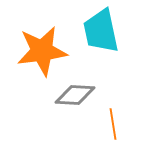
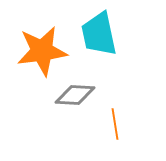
cyan trapezoid: moved 2 px left, 3 px down
orange line: moved 2 px right
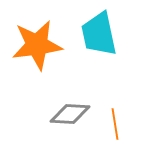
orange star: moved 5 px left, 6 px up
gray diamond: moved 5 px left, 19 px down
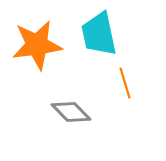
gray diamond: moved 1 px right, 2 px up; rotated 42 degrees clockwise
orange line: moved 10 px right, 41 px up; rotated 8 degrees counterclockwise
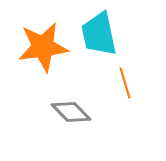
orange star: moved 6 px right, 2 px down
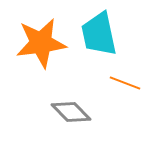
orange star: moved 2 px left, 4 px up
orange line: rotated 52 degrees counterclockwise
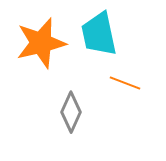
orange star: rotated 6 degrees counterclockwise
gray diamond: rotated 69 degrees clockwise
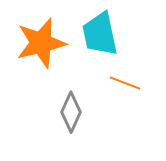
cyan trapezoid: moved 1 px right
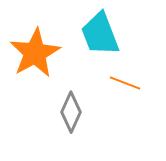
cyan trapezoid: rotated 9 degrees counterclockwise
orange star: moved 6 px left, 10 px down; rotated 15 degrees counterclockwise
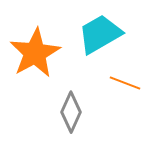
cyan trapezoid: rotated 81 degrees clockwise
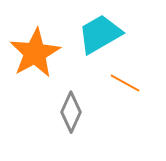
orange line: rotated 8 degrees clockwise
